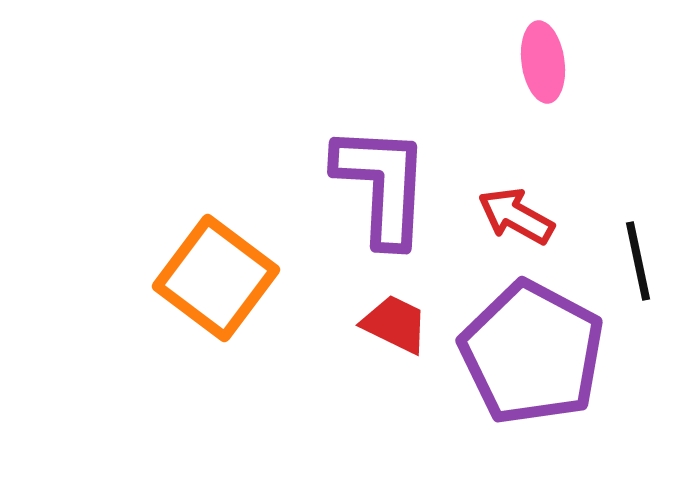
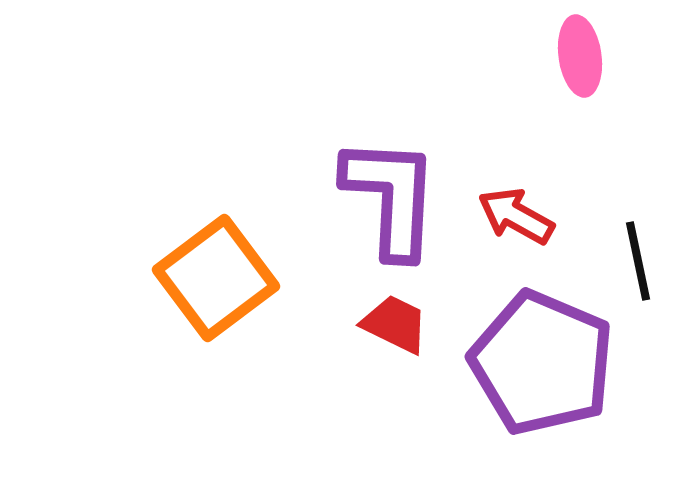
pink ellipse: moved 37 px right, 6 px up
purple L-shape: moved 9 px right, 12 px down
orange square: rotated 16 degrees clockwise
purple pentagon: moved 10 px right, 10 px down; rotated 5 degrees counterclockwise
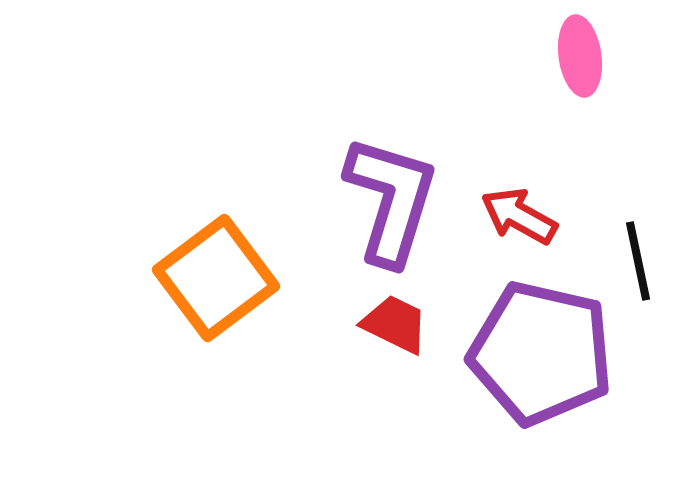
purple L-shape: moved 3 px down; rotated 14 degrees clockwise
red arrow: moved 3 px right
purple pentagon: moved 1 px left, 10 px up; rotated 10 degrees counterclockwise
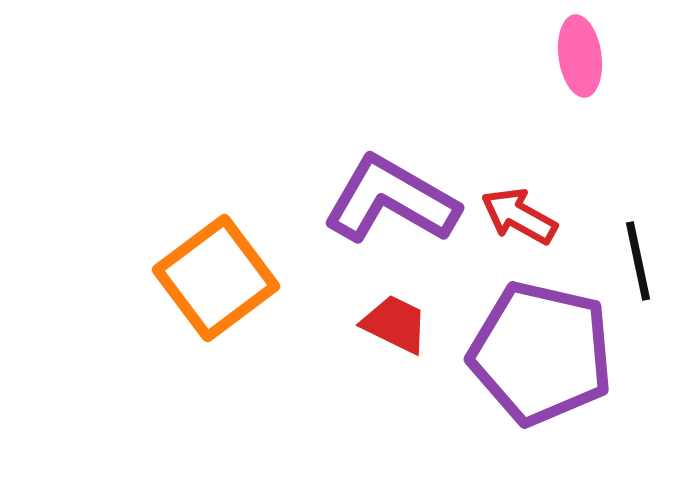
purple L-shape: rotated 77 degrees counterclockwise
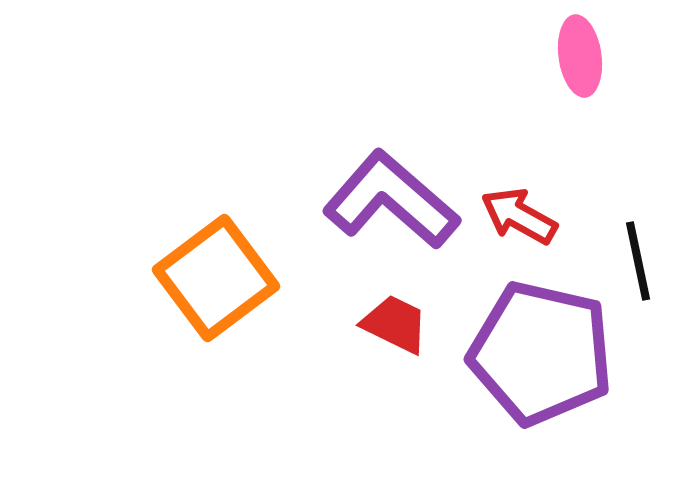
purple L-shape: rotated 11 degrees clockwise
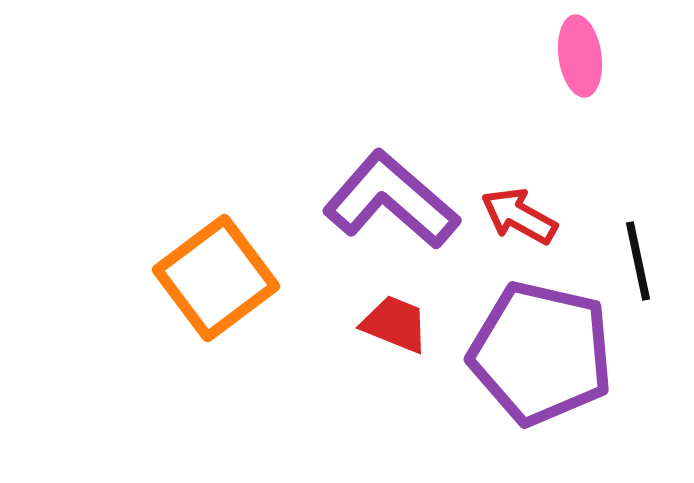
red trapezoid: rotated 4 degrees counterclockwise
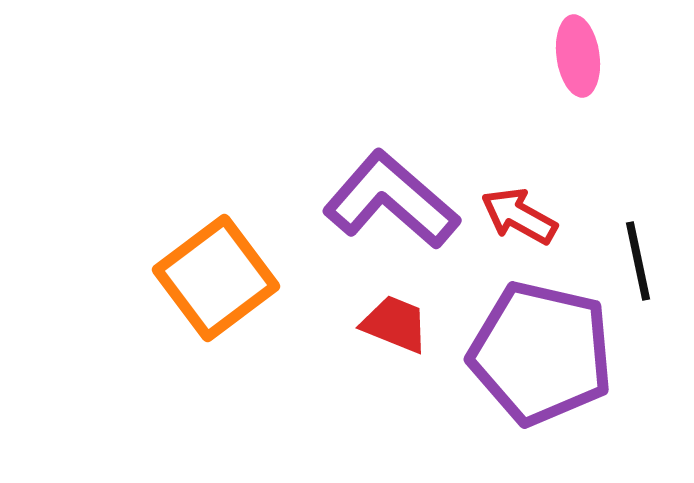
pink ellipse: moved 2 px left
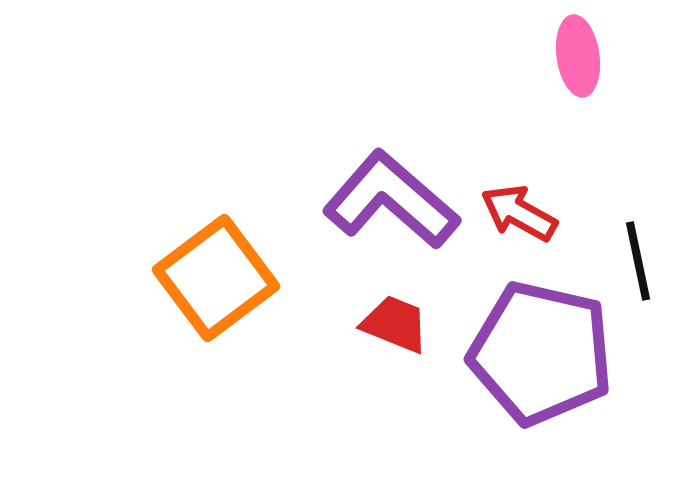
red arrow: moved 3 px up
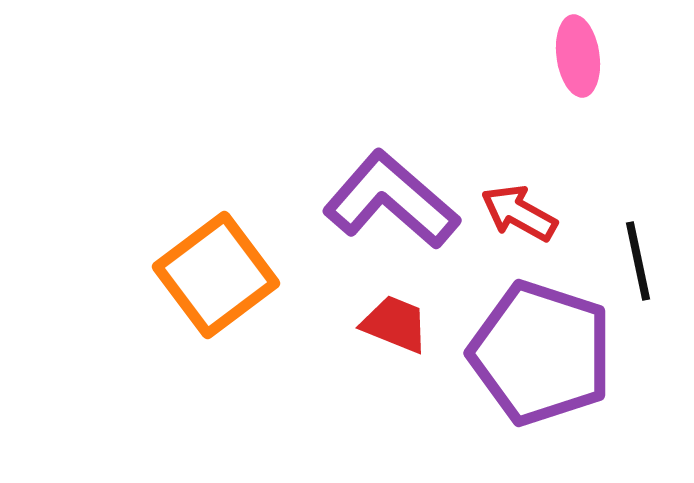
orange square: moved 3 px up
purple pentagon: rotated 5 degrees clockwise
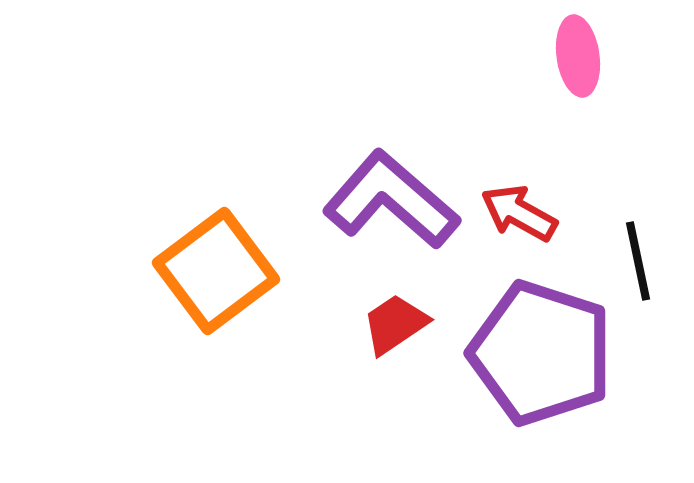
orange square: moved 4 px up
red trapezoid: rotated 56 degrees counterclockwise
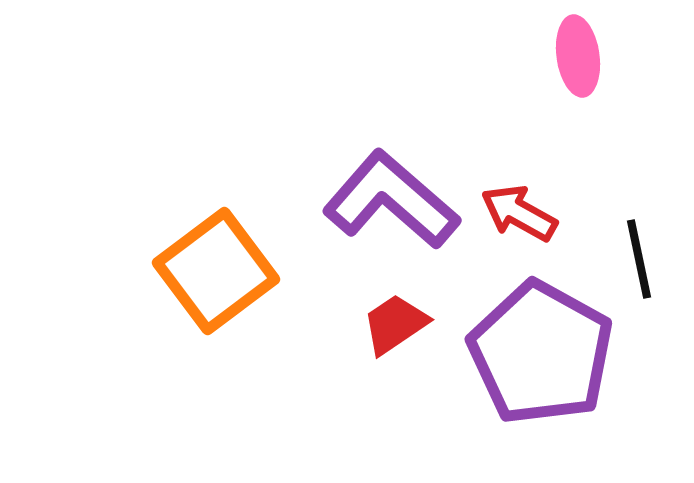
black line: moved 1 px right, 2 px up
purple pentagon: rotated 11 degrees clockwise
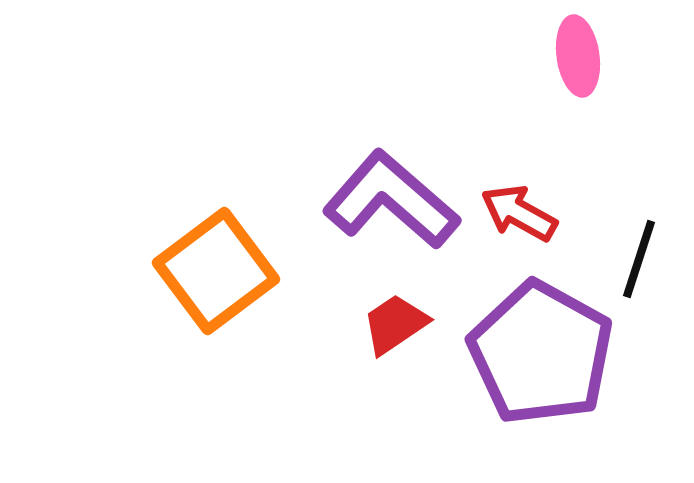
black line: rotated 30 degrees clockwise
